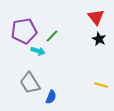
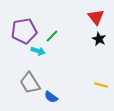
blue semicircle: rotated 104 degrees clockwise
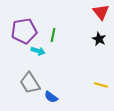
red triangle: moved 5 px right, 5 px up
green line: moved 1 px right, 1 px up; rotated 32 degrees counterclockwise
